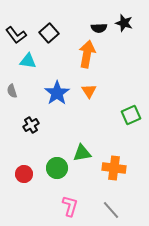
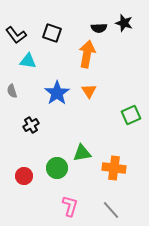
black square: moved 3 px right; rotated 30 degrees counterclockwise
red circle: moved 2 px down
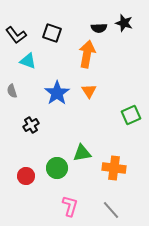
cyan triangle: rotated 12 degrees clockwise
red circle: moved 2 px right
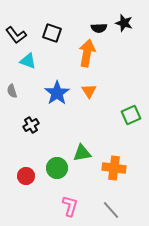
orange arrow: moved 1 px up
